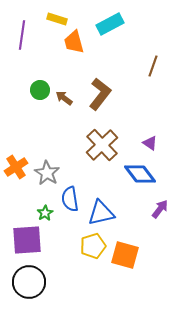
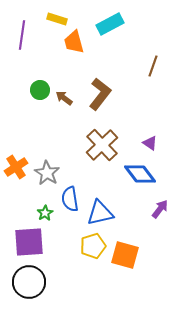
blue triangle: moved 1 px left
purple square: moved 2 px right, 2 px down
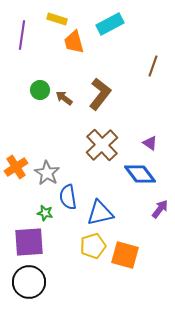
blue semicircle: moved 2 px left, 2 px up
green star: rotated 28 degrees counterclockwise
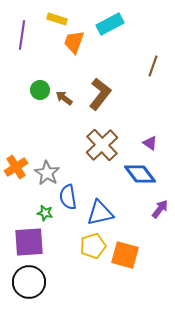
orange trapezoid: rotated 35 degrees clockwise
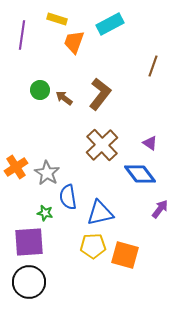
yellow pentagon: rotated 15 degrees clockwise
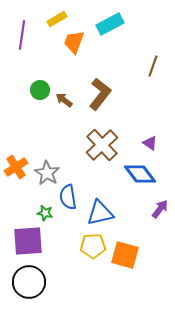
yellow rectangle: rotated 48 degrees counterclockwise
brown arrow: moved 2 px down
purple square: moved 1 px left, 1 px up
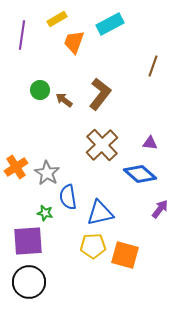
purple triangle: rotated 28 degrees counterclockwise
blue diamond: rotated 12 degrees counterclockwise
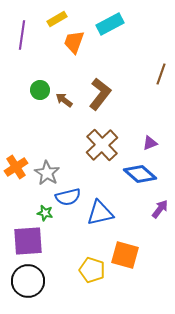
brown line: moved 8 px right, 8 px down
purple triangle: rotated 28 degrees counterclockwise
blue semicircle: rotated 95 degrees counterclockwise
yellow pentagon: moved 1 px left, 24 px down; rotated 20 degrees clockwise
black circle: moved 1 px left, 1 px up
